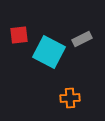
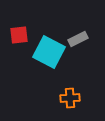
gray rectangle: moved 4 px left
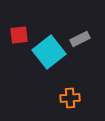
gray rectangle: moved 2 px right
cyan square: rotated 24 degrees clockwise
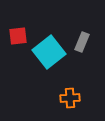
red square: moved 1 px left, 1 px down
gray rectangle: moved 2 px right, 3 px down; rotated 42 degrees counterclockwise
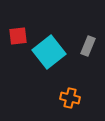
gray rectangle: moved 6 px right, 4 px down
orange cross: rotated 18 degrees clockwise
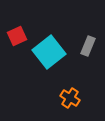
red square: moved 1 px left; rotated 18 degrees counterclockwise
orange cross: rotated 18 degrees clockwise
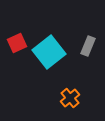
red square: moved 7 px down
orange cross: rotated 18 degrees clockwise
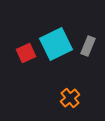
red square: moved 9 px right, 10 px down
cyan square: moved 7 px right, 8 px up; rotated 12 degrees clockwise
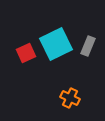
orange cross: rotated 24 degrees counterclockwise
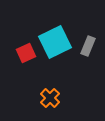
cyan square: moved 1 px left, 2 px up
orange cross: moved 20 px left; rotated 18 degrees clockwise
